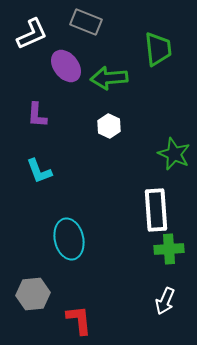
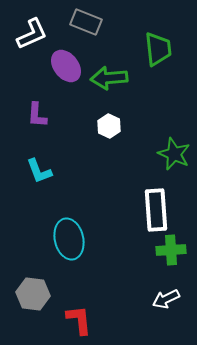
green cross: moved 2 px right, 1 px down
gray hexagon: rotated 12 degrees clockwise
white arrow: moved 1 px right, 2 px up; rotated 40 degrees clockwise
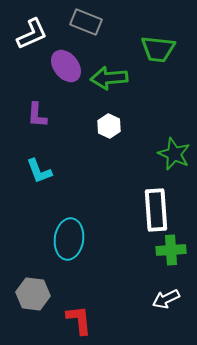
green trapezoid: rotated 102 degrees clockwise
cyan ellipse: rotated 21 degrees clockwise
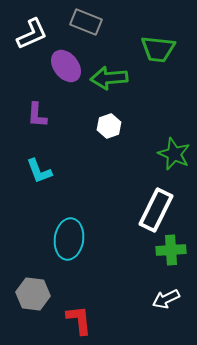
white hexagon: rotated 15 degrees clockwise
white rectangle: rotated 30 degrees clockwise
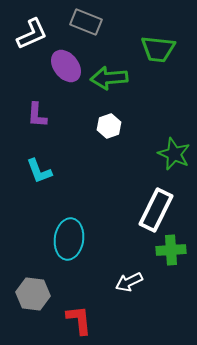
white arrow: moved 37 px left, 17 px up
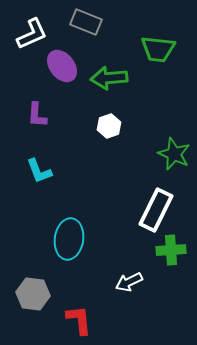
purple ellipse: moved 4 px left
